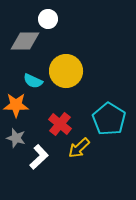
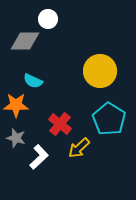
yellow circle: moved 34 px right
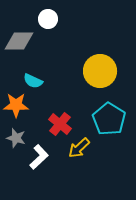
gray diamond: moved 6 px left
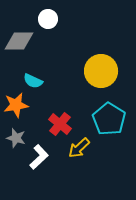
yellow circle: moved 1 px right
orange star: rotated 10 degrees counterclockwise
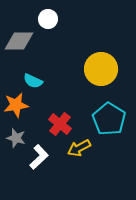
yellow circle: moved 2 px up
yellow arrow: rotated 15 degrees clockwise
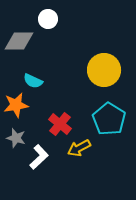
yellow circle: moved 3 px right, 1 px down
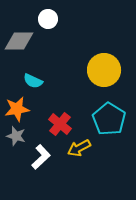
orange star: moved 1 px right, 4 px down
gray star: moved 2 px up
white L-shape: moved 2 px right
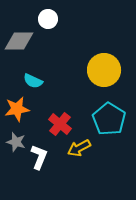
gray star: moved 6 px down
white L-shape: moved 2 px left; rotated 25 degrees counterclockwise
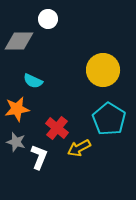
yellow circle: moved 1 px left
red cross: moved 3 px left, 4 px down
